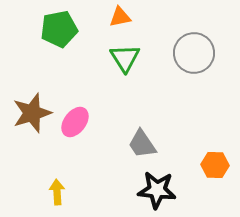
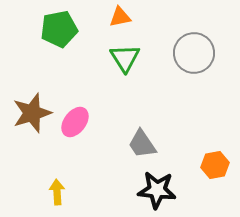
orange hexagon: rotated 12 degrees counterclockwise
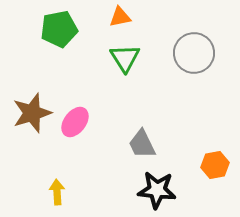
gray trapezoid: rotated 8 degrees clockwise
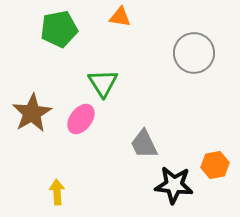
orange triangle: rotated 20 degrees clockwise
green triangle: moved 22 px left, 25 px down
brown star: rotated 12 degrees counterclockwise
pink ellipse: moved 6 px right, 3 px up
gray trapezoid: moved 2 px right
black star: moved 17 px right, 5 px up
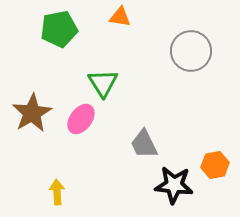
gray circle: moved 3 px left, 2 px up
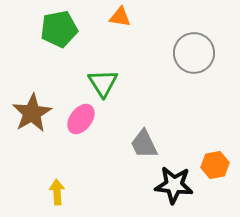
gray circle: moved 3 px right, 2 px down
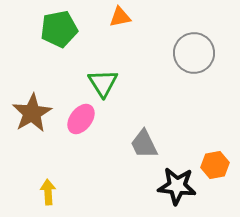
orange triangle: rotated 20 degrees counterclockwise
black star: moved 3 px right, 1 px down
yellow arrow: moved 9 px left
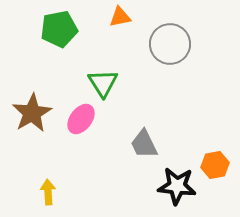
gray circle: moved 24 px left, 9 px up
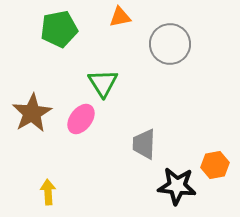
gray trapezoid: rotated 28 degrees clockwise
